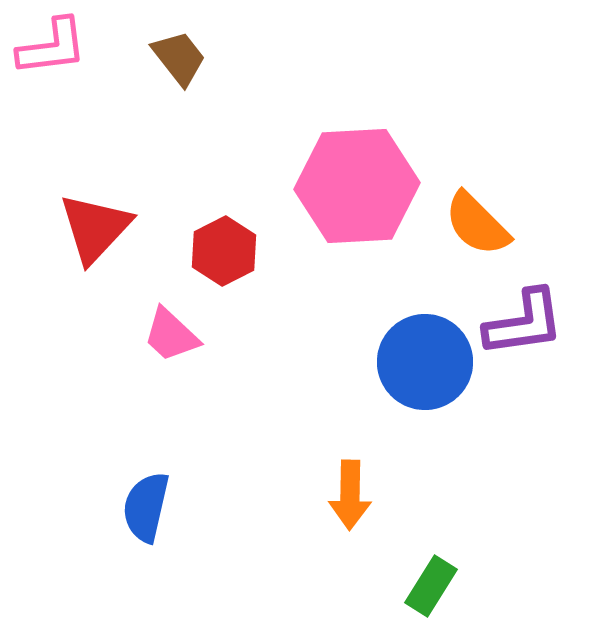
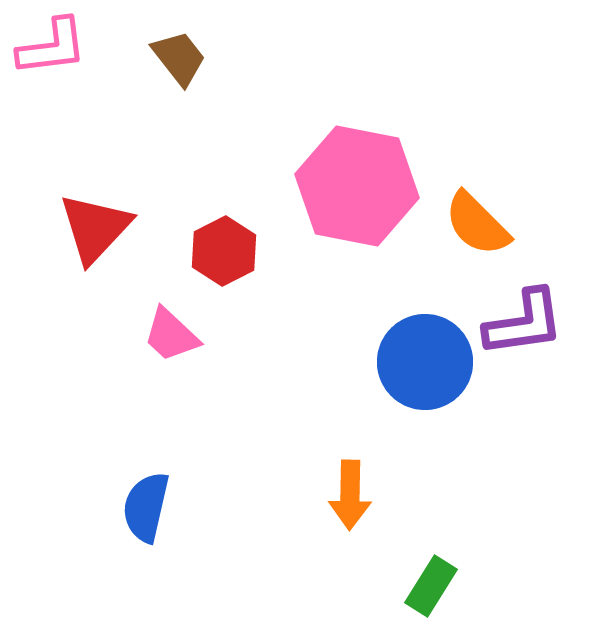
pink hexagon: rotated 14 degrees clockwise
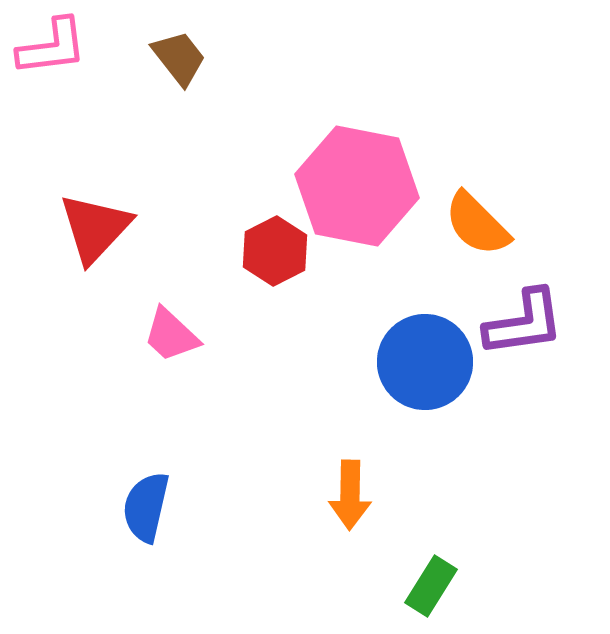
red hexagon: moved 51 px right
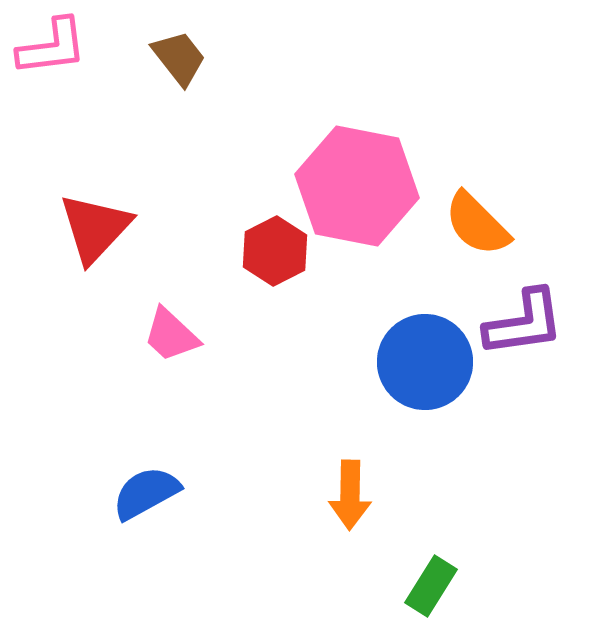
blue semicircle: moved 14 px up; rotated 48 degrees clockwise
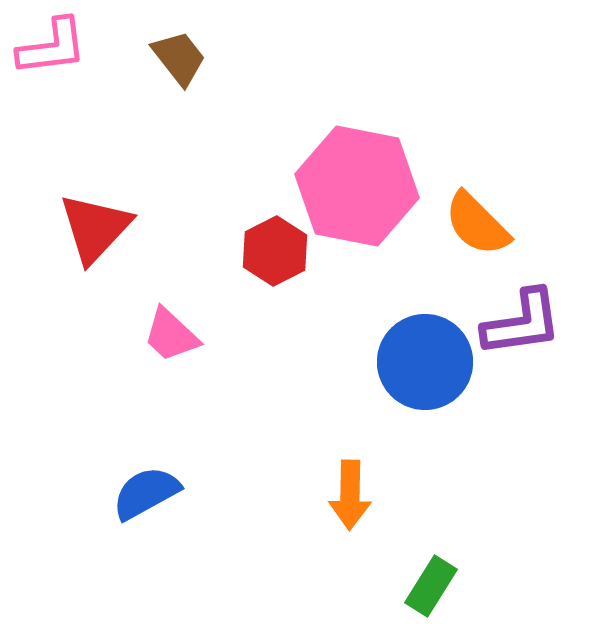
purple L-shape: moved 2 px left
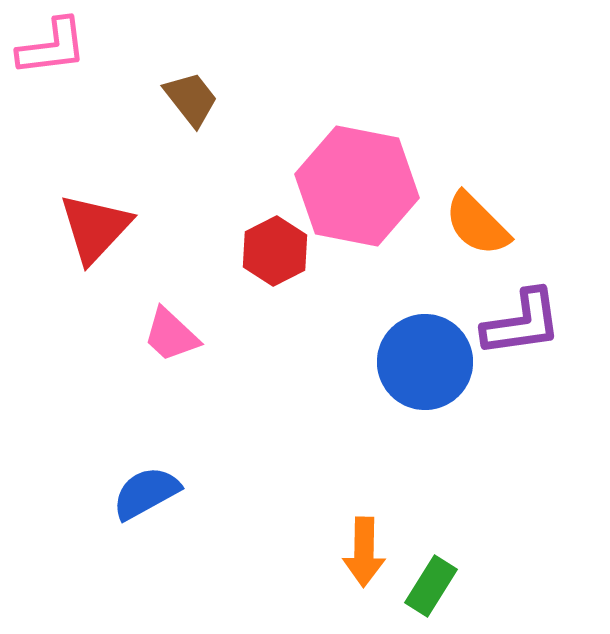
brown trapezoid: moved 12 px right, 41 px down
orange arrow: moved 14 px right, 57 px down
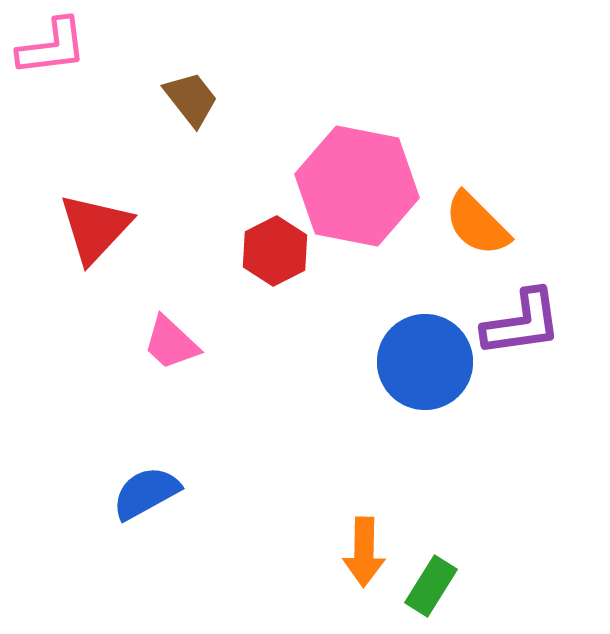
pink trapezoid: moved 8 px down
